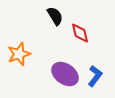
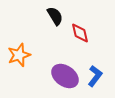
orange star: moved 1 px down
purple ellipse: moved 2 px down
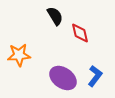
orange star: rotated 15 degrees clockwise
purple ellipse: moved 2 px left, 2 px down
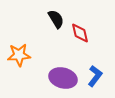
black semicircle: moved 1 px right, 3 px down
purple ellipse: rotated 20 degrees counterclockwise
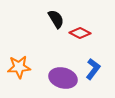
red diamond: rotated 50 degrees counterclockwise
orange star: moved 12 px down
blue L-shape: moved 2 px left, 7 px up
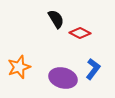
orange star: rotated 15 degrees counterclockwise
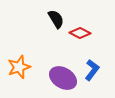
blue L-shape: moved 1 px left, 1 px down
purple ellipse: rotated 16 degrees clockwise
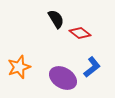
red diamond: rotated 10 degrees clockwise
blue L-shape: moved 3 px up; rotated 15 degrees clockwise
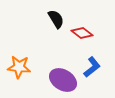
red diamond: moved 2 px right
orange star: rotated 25 degrees clockwise
purple ellipse: moved 2 px down
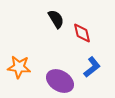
red diamond: rotated 40 degrees clockwise
purple ellipse: moved 3 px left, 1 px down
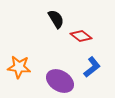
red diamond: moved 1 px left, 3 px down; rotated 40 degrees counterclockwise
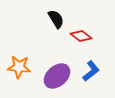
blue L-shape: moved 1 px left, 4 px down
purple ellipse: moved 3 px left, 5 px up; rotated 72 degrees counterclockwise
